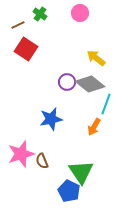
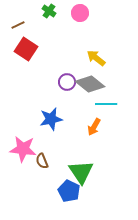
green cross: moved 9 px right, 3 px up
cyan line: rotated 70 degrees clockwise
pink star: moved 2 px right, 5 px up; rotated 24 degrees clockwise
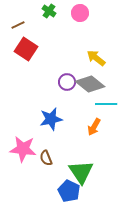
brown semicircle: moved 4 px right, 3 px up
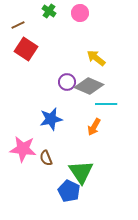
gray diamond: moved 1 px left, 2 px down; rotated 16 degrees counterclockwise
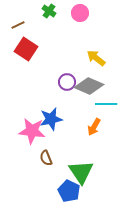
pink star: moved 9 px right, 18 px up
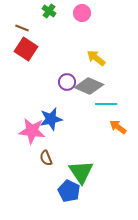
pink circle: moved 2 px right
brown line: moved 4 px right, 3 px down; rotated 48 degrees clockwise
orange arrow: moved 24 px right; rotated 96 degrees clockwise
